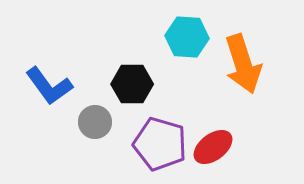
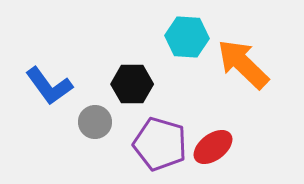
orange arrow: rotated 152 degrees clockwise
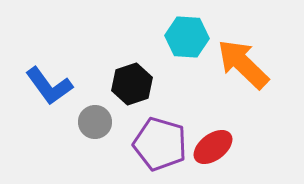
black hexagon: rotated 18 degrees counterclockwise
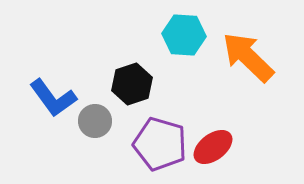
cyan hexagon: moved 3 px left, 2 px up
orange arrow: moved 5 px right, 7 px up
blue L-shape: moved 4 px right, 12 px down
gray circle: moved 1 px up
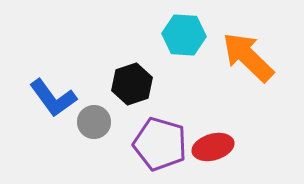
gray circle: moved 1 px left, 1 px down
red ellipse: rotated 21 degrees clockwise
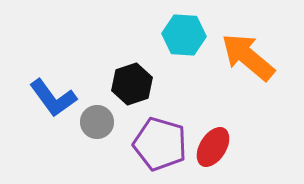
orange arrow: rotated 4 degrees counterclockwise
gray circle: moved 3 px right
red ellipse: rotated 42 degrees counterclockwise
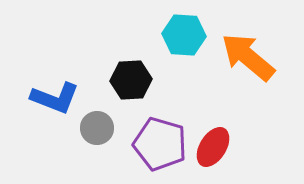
black hexagon: moved 1 px left, 4 px up; rotated 15 degrees clockwise
blue L-shape: moved 2 px right; rotated 33 degrees counterclockwise
gray circle: moved 6 px down
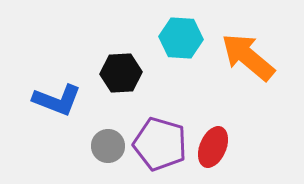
cyan hexagon: moved 3 px left, 3 px down
black hexagon: moved 10 px left, 7 px up
blue L-shape: moved 2 px right, 2 px down
gray circle: moved 11 px right, 18 px down
red ellipse: rotated 9 degrees counterclockwise
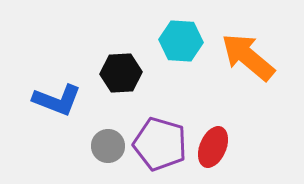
cyan hexagon: moved 3 px down
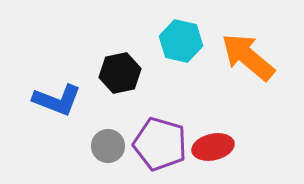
cyan hexagon: rotated 9 degrees clockwise
black hexagon: moved 1 px left; rotated 9 degrees counterclockwise
red ellipse: rotated 54 degrees clockwise
